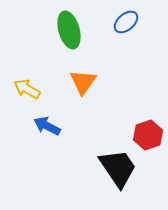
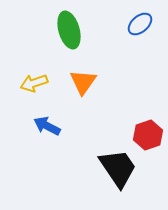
blue ellipse: moved 14 px right, 2 px down
yellow arrow: moved 7 px right, 6 px up; rotated 48 degrees counterclockwise
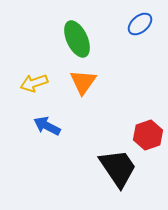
green ellipse: moved 8 px right, 9 px down; rotated 9 degrees counterclockwise
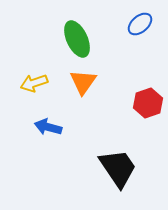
blue arrow: moved 1 px right, 1 px down; rotated 12 degrees counterclockwise
red hexagon: moved 32 px up
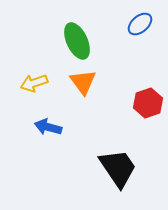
green ellipse: moved 2 px down
orange triangle: rotated 12 degrees counterclockwise
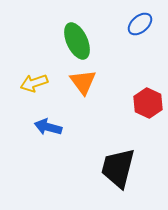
red hexagon: rotated 16 degrees counterclockwise
black trapezoid: rotated 132 degrees counterclockwise
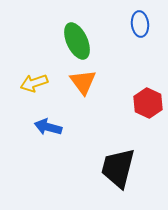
blue ellipse: rotated 55 degrees counterclockwise
